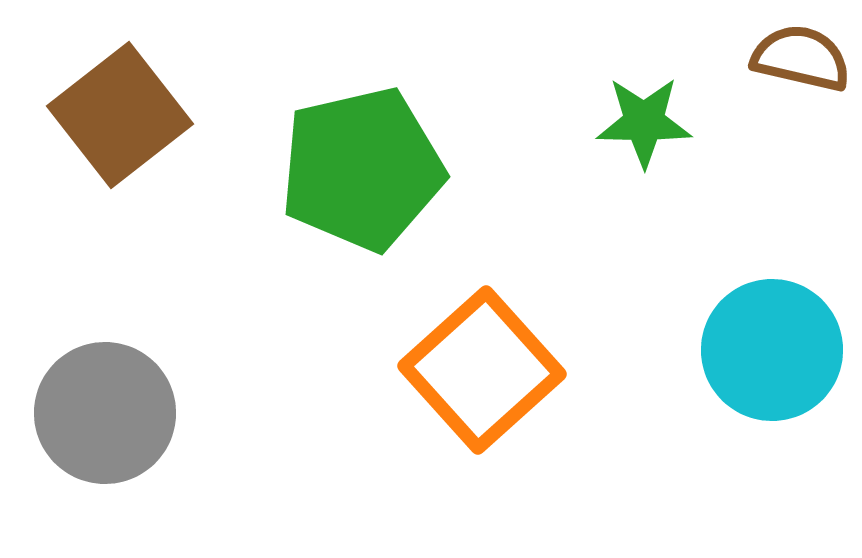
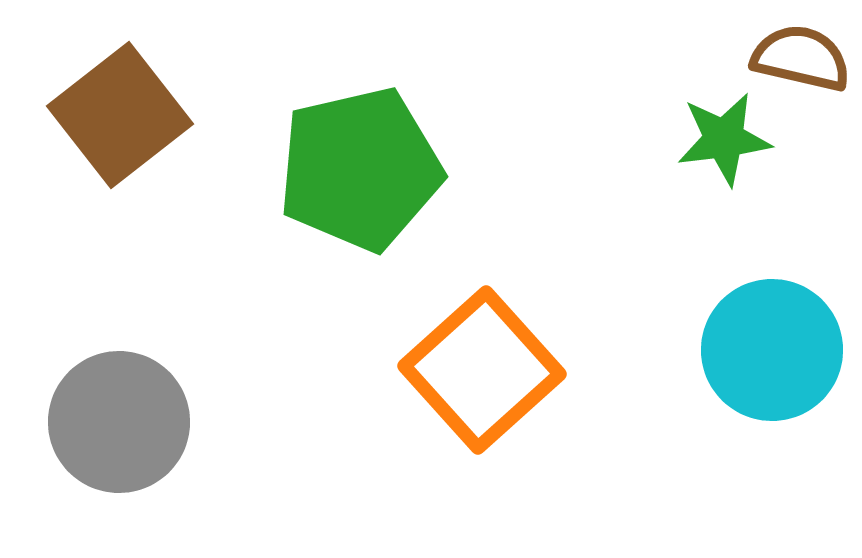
green star: moved 80 px right, 17 px down; rotated 8 degrees counterclockwise
green pentagon: moved 2 px left
gray circle: moved 14 px right, 9 px down
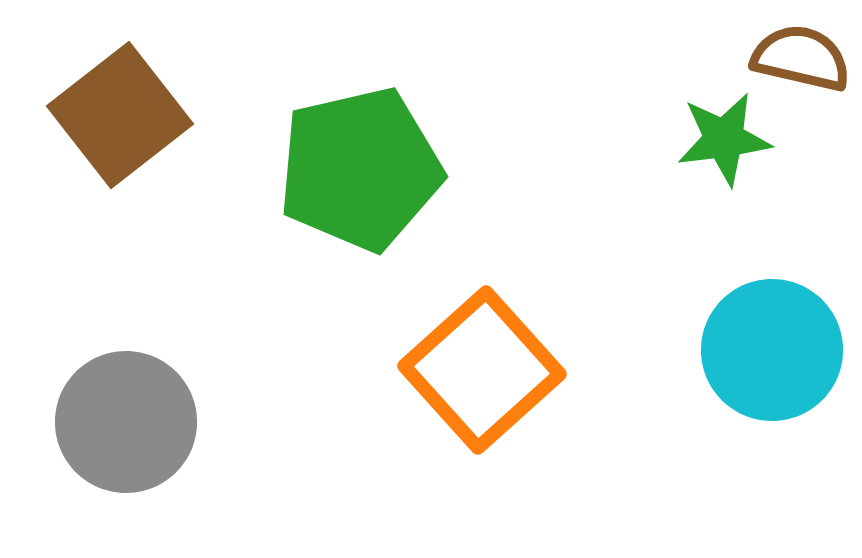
gray circle: moved 7 px right
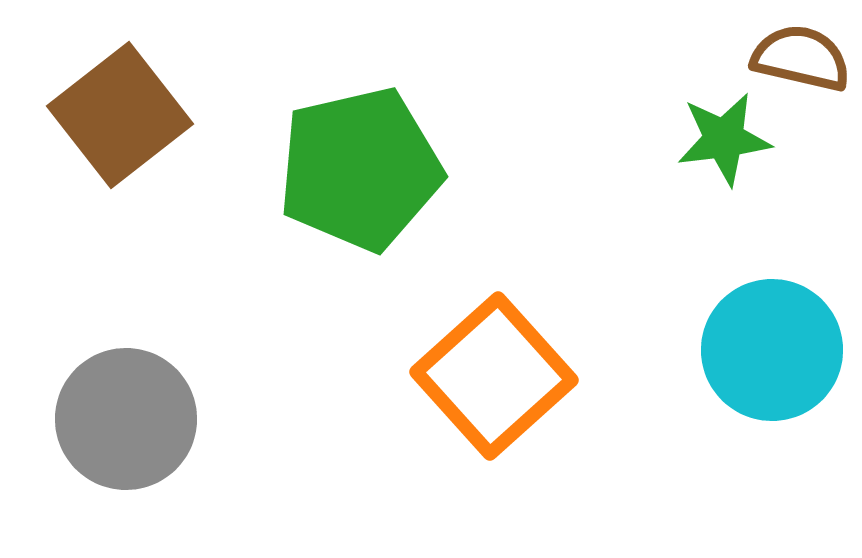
orange square: moved 12 px right, 6 px down
gray circle: moved 3 px up
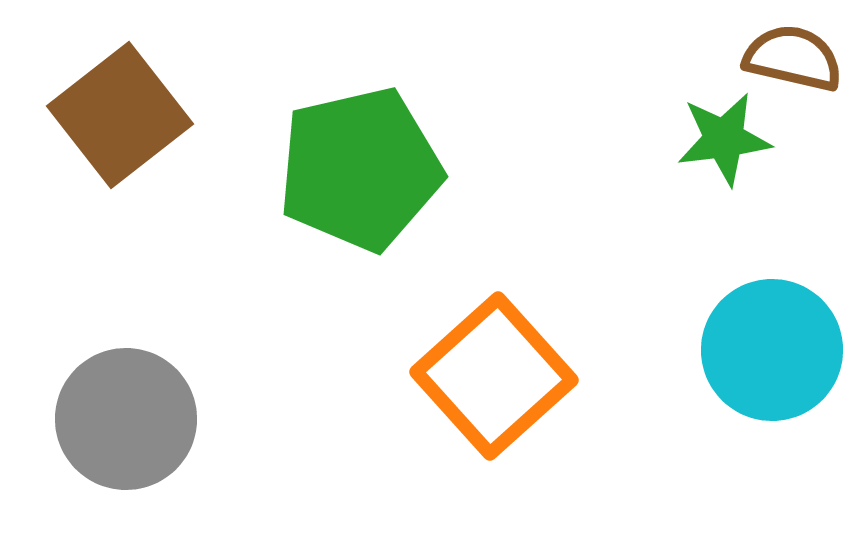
brown semicircle: moved 8 px left
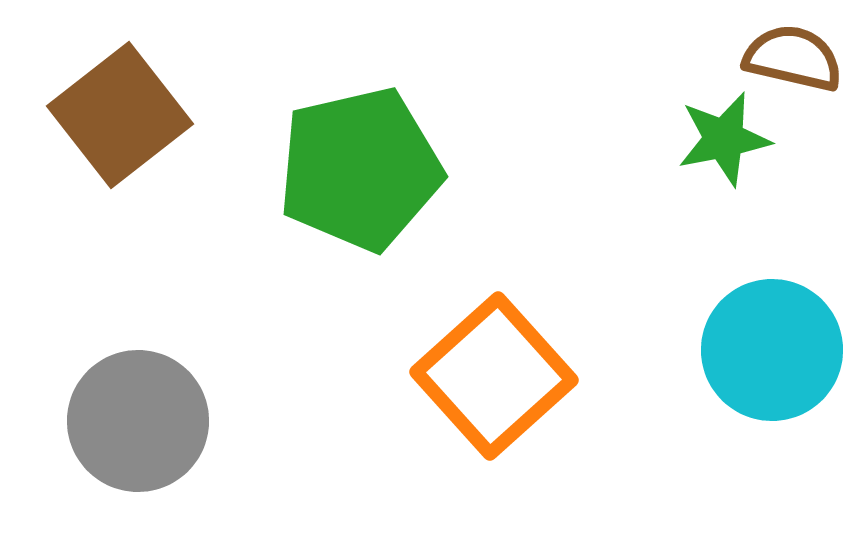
green star: rotated 4 degrees counterclockwise
gray circle: moved 12 px right, 2 px down
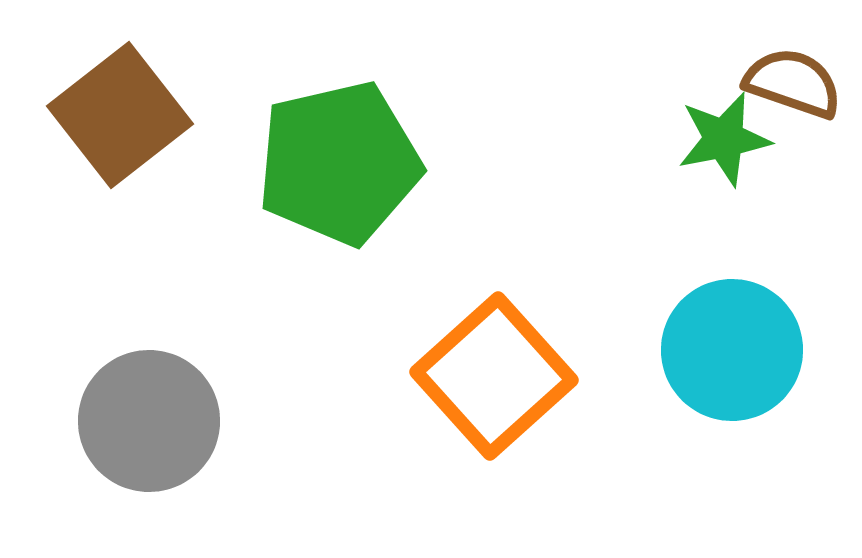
brown semicircle: moved 25 px down; rotated 6 degrees clockwise
green pentagon: moved 21 px left, 6 px up
cyan circle: moved 40 px left
gray circle: moved 11 px right
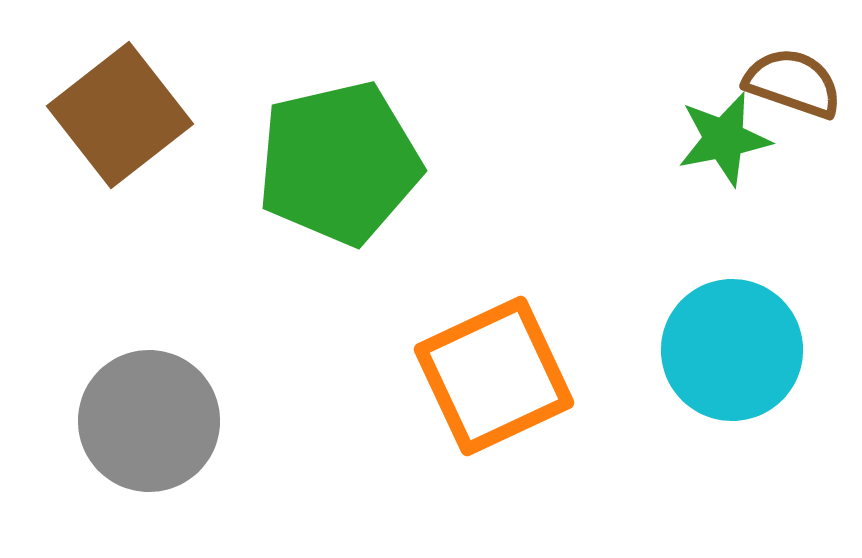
orange square: rotated 17 degrees clockwise
